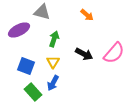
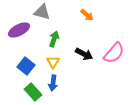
blue square: rotated 18 degrees clockwise
blue arrow: rotated 21 degrees counterclockwise
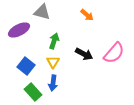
green arrow: moved 2 px down
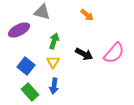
blue arrow: moved 1 px right, 3 px down
green rectangle: moved 3 px left
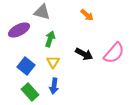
green arrow: moved 4 px left, 2 px up
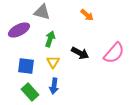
black arrow: moved 4 px left, 1 px up
blue square: rotated 30 degrees counterclockwise
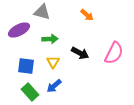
green arrow: rotated 70 degrees clockwise
pink semicircle: rotated 15 degrees counterclockwise
blue arrow: rotated 42 degrees clockwise
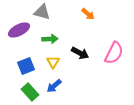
orange arrow: moved 1 px right, 1 px up
blue square: rotated 30 degrees counterclockwise
